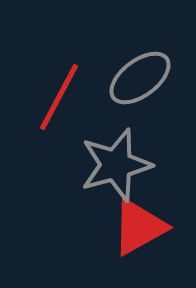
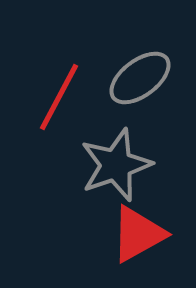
gray star: rotated 4 degrees counterclockwise
red triangle: moved 1 px left, 7 px down
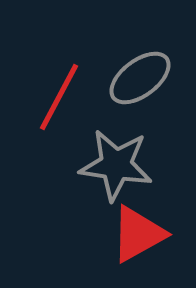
gray star: rotated 28 degrees clockwise
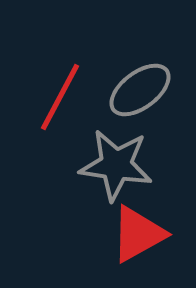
gray ellipse: moved 12 px down
red line: moved 1 px right
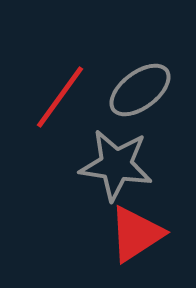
red line: rotated 8 degrees clockwise
red triangle: moved 2 px left; rotated 4 degrees counterclockwise
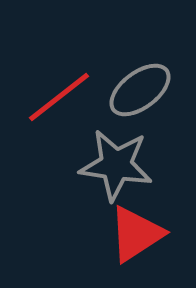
red line: moved 1 px left; rotated 16 degrees clockwise
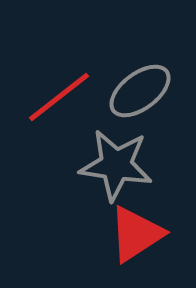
gray ellipse: moved 1 px down
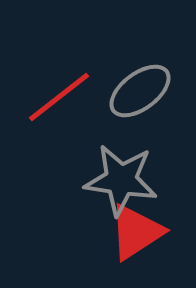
gray star: moved 5 px right, 15 px down
red triangle: moved 2 px up
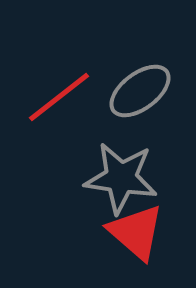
gray star: moved 2 px up
red triangle: rotated 46 degrees counterclockwise
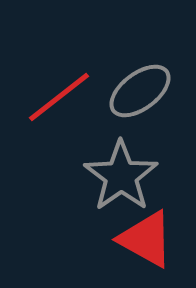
gray star: moved 2 px up; rotated 28 degrees clockwise
red triangle: moved 10 px right, 7 px down; rotated 12 degrees counterclockwise
